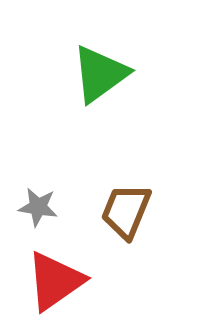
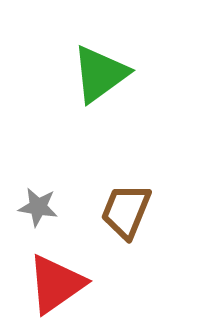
red triangle: moved 1 px right, 3 px down
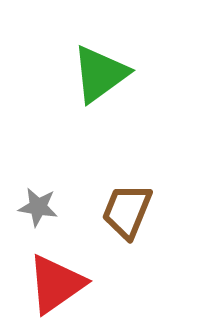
brown trapezoid: moved 1 px right
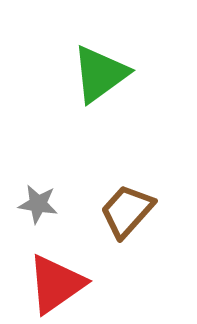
gray star: moved 3 px up
brown trapezoid: rotated 20 degrees clockwise
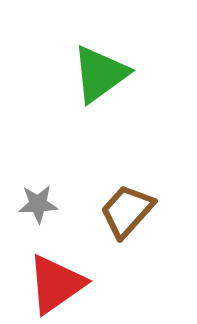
gray star: rotated 12 degrees counterclockwise
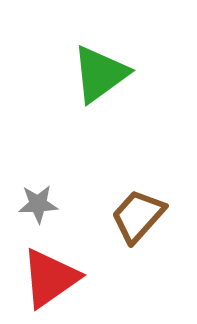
brown trapezoid: moved 11 px right, 5 px down
red triangle: moved 6 px left, 6 px up
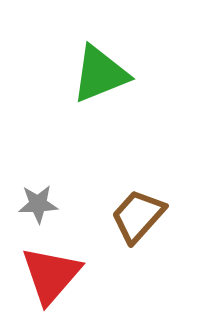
green triangle: rotated 14 degrees clockwise
red triangle: moved 1 px right, 3 px up; rotated 14 degrees counterclockwise
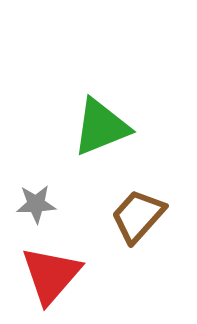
green triangle: moved 1 px right, 53 px down
gray star: moved 2 px left
